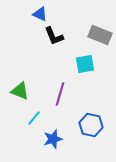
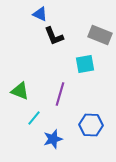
blue hexagon: rotated 10 degrees counterclockwise
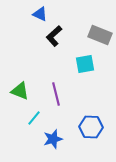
black L-shape: rotated 70 degrees clockwise
purple line: moved 4 px left; rotated 30 degrees counterclockwise
blue hexagon: moved 2 px down
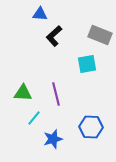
blue triangle: rotated 21 degrees counterclockwise
cyan square: moved 2 px right
green triangle: moved 3 px right, 2 px down; rotated 18 degrees counterclockwise
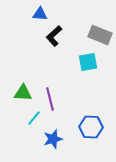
cyan square: moved 1 px right, 2 px up
purple line: moved 6 px left, 5 px down
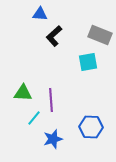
purple line: moved 1 px right, 1 px down; rotated 10 degrees clockwise
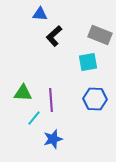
blue hexagon: moved 4 px right, 28 px up
